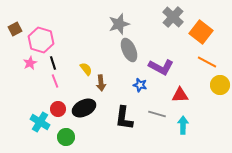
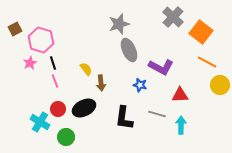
cyan arrow: moved 2 px left
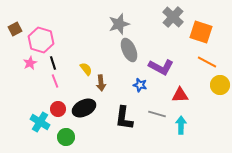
orange square: rotated 20 degrees counterclockwise
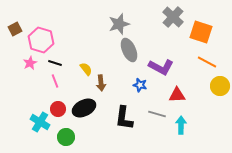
black line: moved 2 px right; rotated 56 degrees counterclockwise
yellow circle: moved 1 px down
red triangle: moved 3 px left
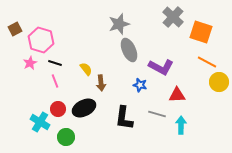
yellow circle: moved 1 px left, 4 px up
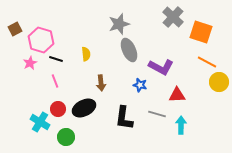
black line: moved 1 px right, 4 px up
yellow semicircle: moved 15 px up; rotated 32 degrees clockwise
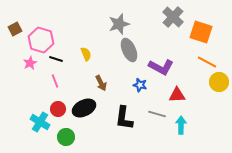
yellow semicircle: rotated 16 degrees counterclockwise
brown arrow: rotated 21 degrees counterclockwise
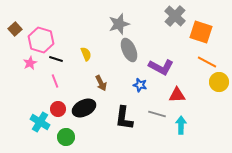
gray cross: moved 2 px right, 1 px up
brown square: rotated 16 degrees counterclockwise
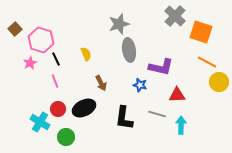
gray ellipse: rotated 15 degrees clockwise
black line: rotated 48 degrees clockwise
purple L-shape: rotated 15 degrees counterclockwise
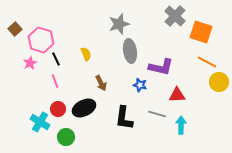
gray ellipse: moved 1 px right, 1 px down
